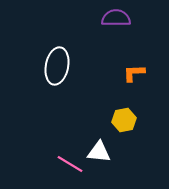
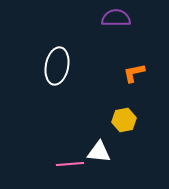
orange L-shape: rotated 10 degrees counterclockwise
pink line: rotated 36 degrees counterclockwise
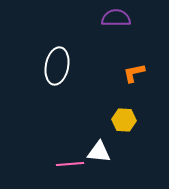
yellow hexagon: rotated 15 degrees clockwise
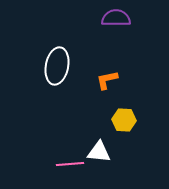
orange L-shape: moved 27 px left, 7 px down
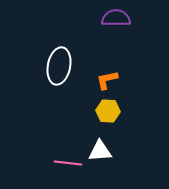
white ellipse: moved 2 px right
yellow hexagon: moved 16 px left, 9 px up
white triangle: moved 1 px right, 1 px up; rotated 10 degrees counterclockwise
pink line: moved 2 px left, 1 px up; rotated 12 degrees clockwise
